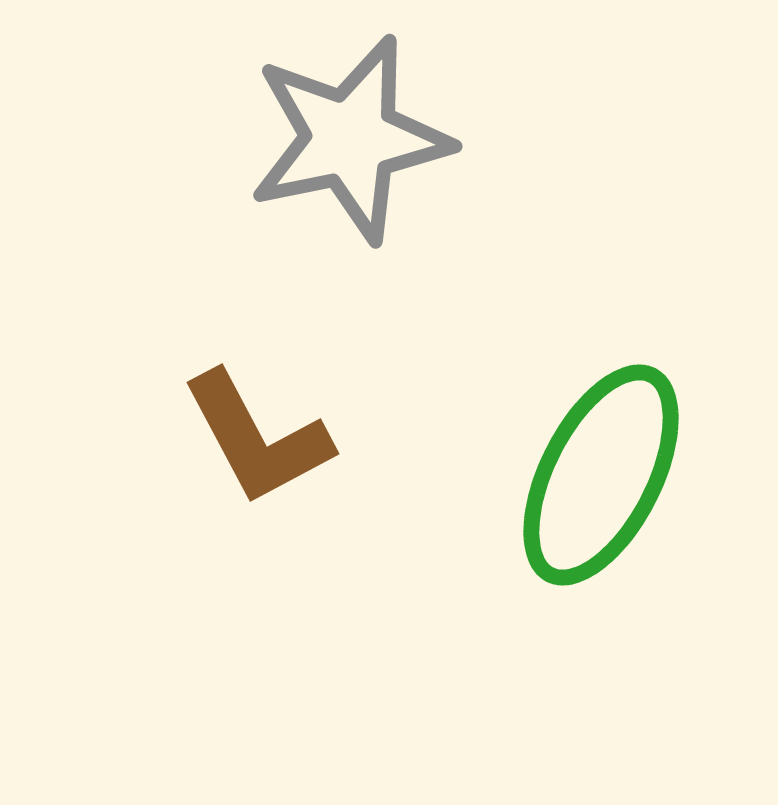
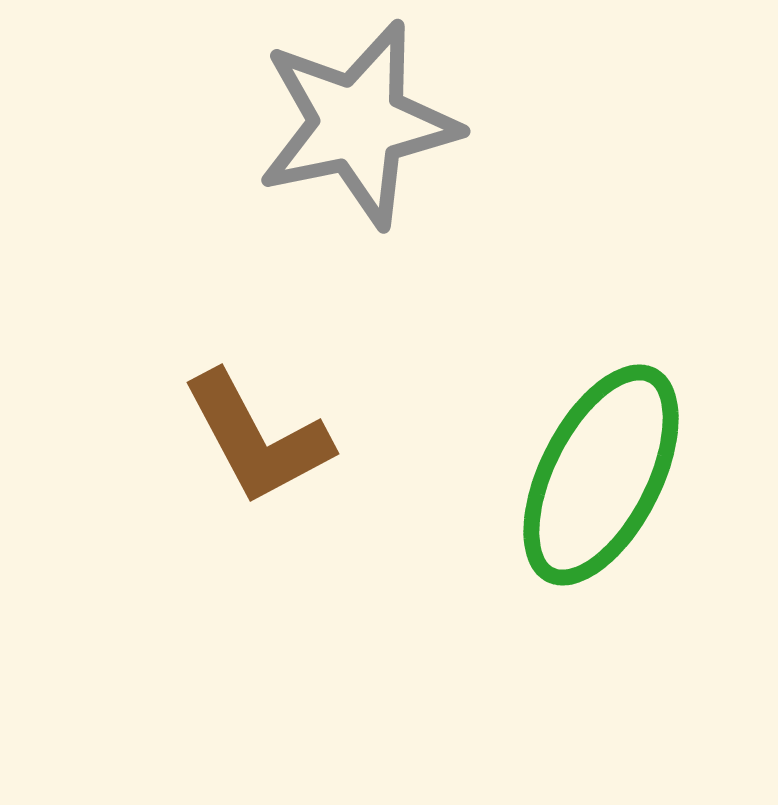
gray star: moved 8 px right, 15 px up
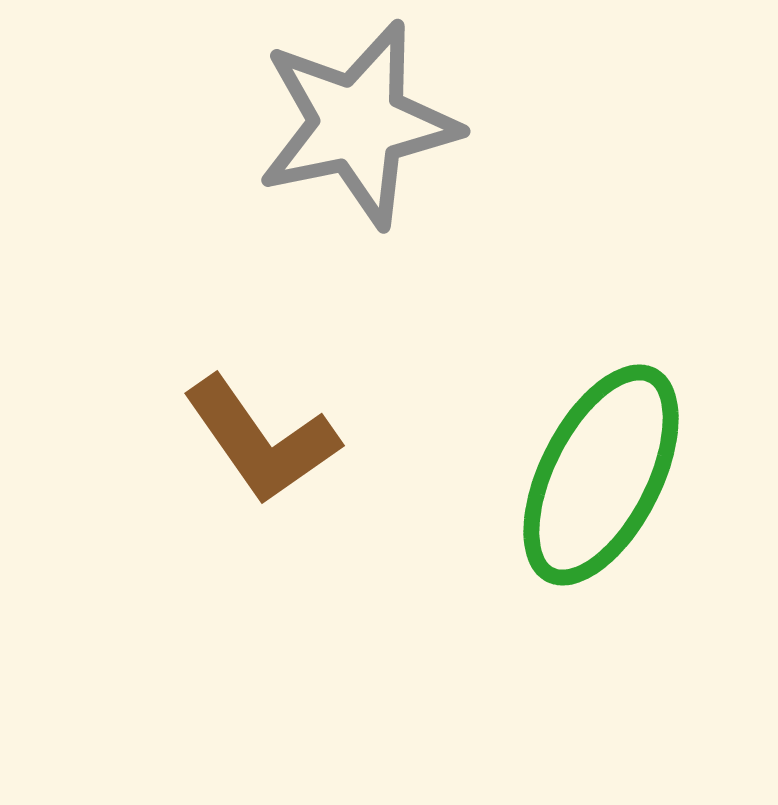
brown L-shape: moved 4 px right, 2 px down; rotated 7 degrees counterclockwise
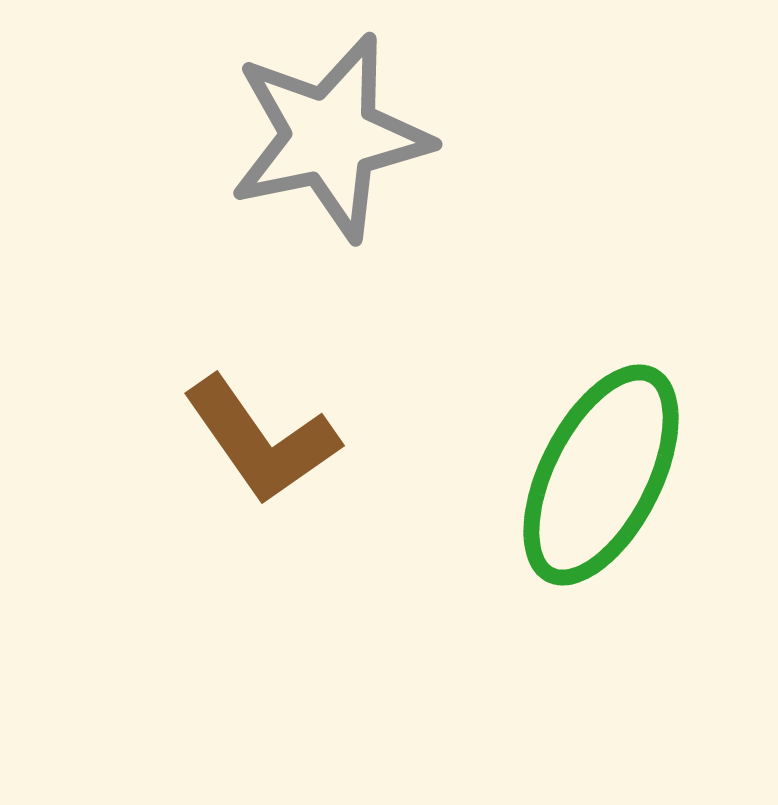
gray star: moved 28 px left, 13 px down
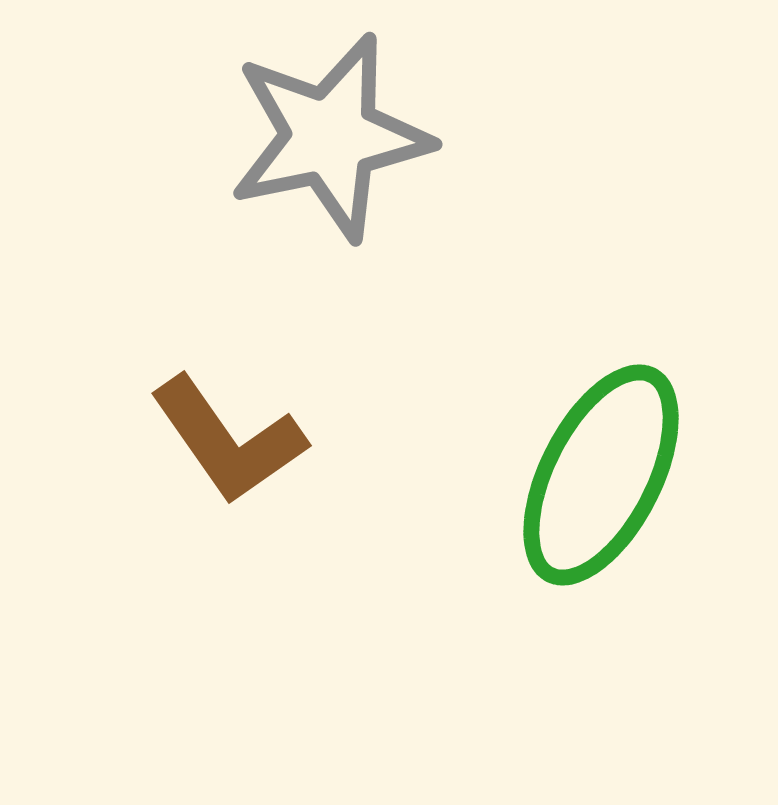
brown L-shape: moved 33 px left
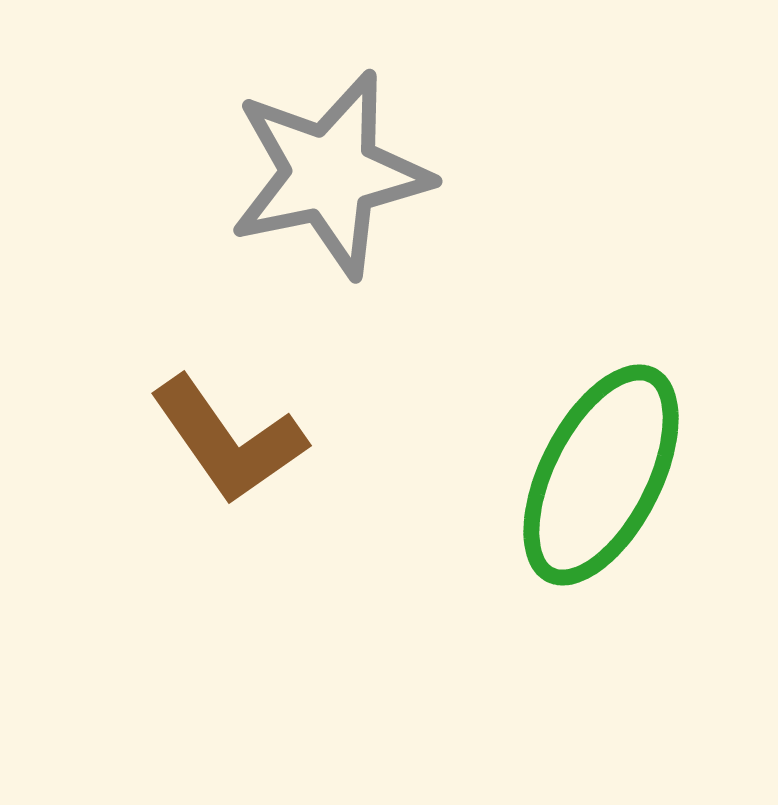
gray star: moved 37 px down
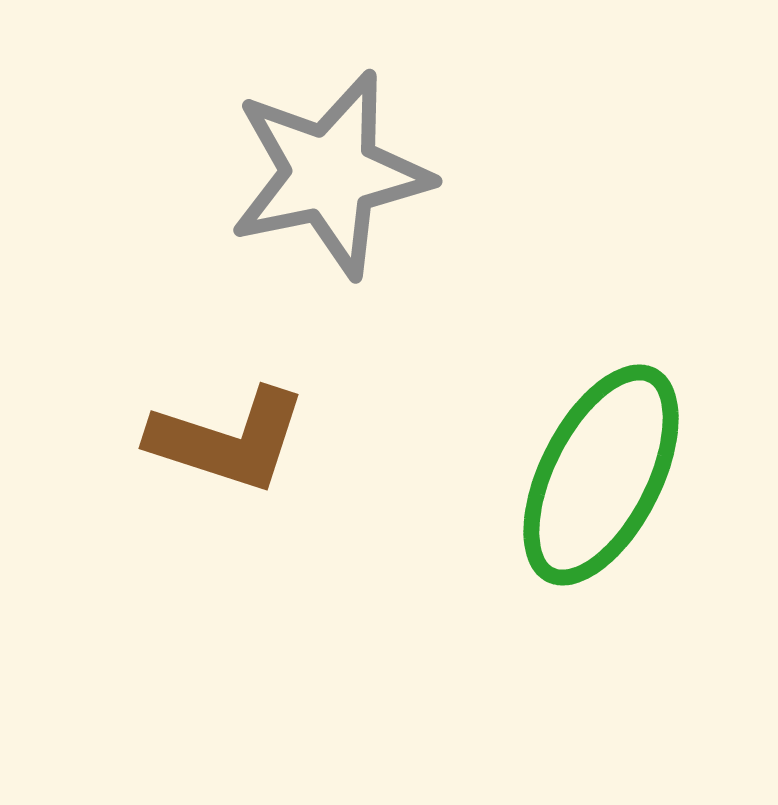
brown L-shape: rotated 37 degrees counterclockwise
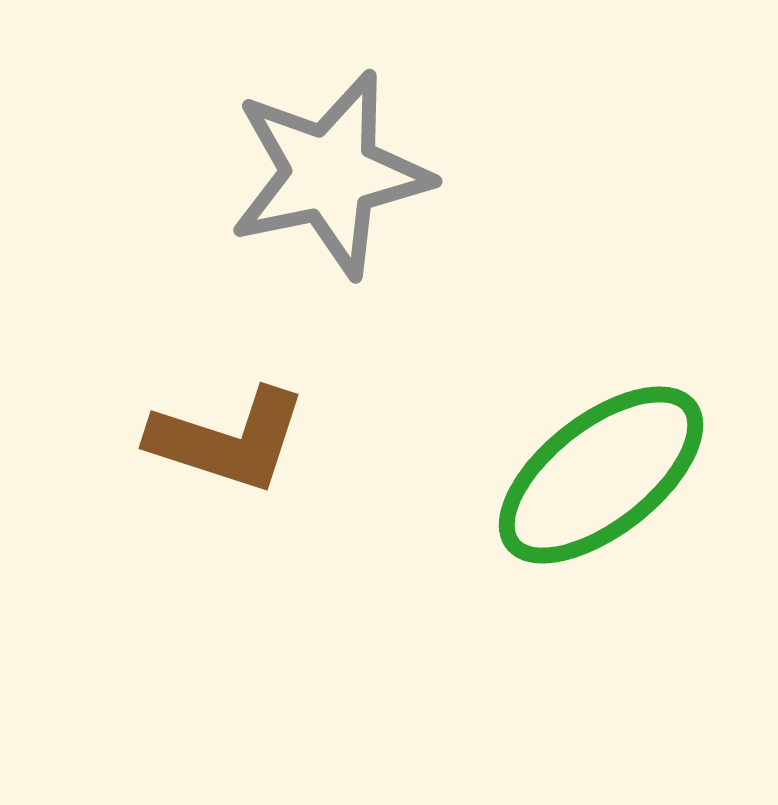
green ellipse: rotated 25 degrees clockwise
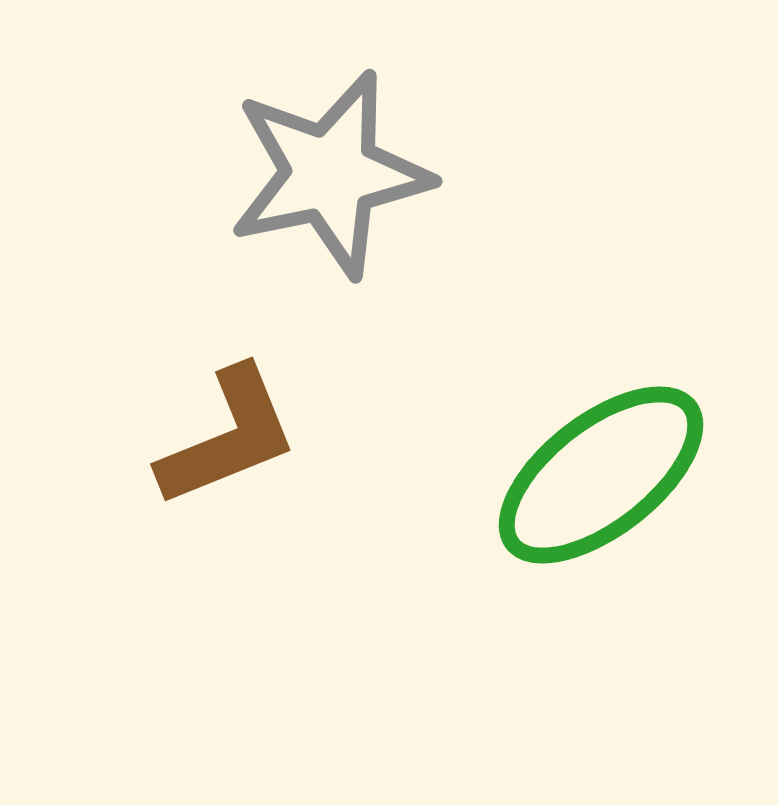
brown L-shape: moved 3 px up; rotated 40 degrees counterclockwise
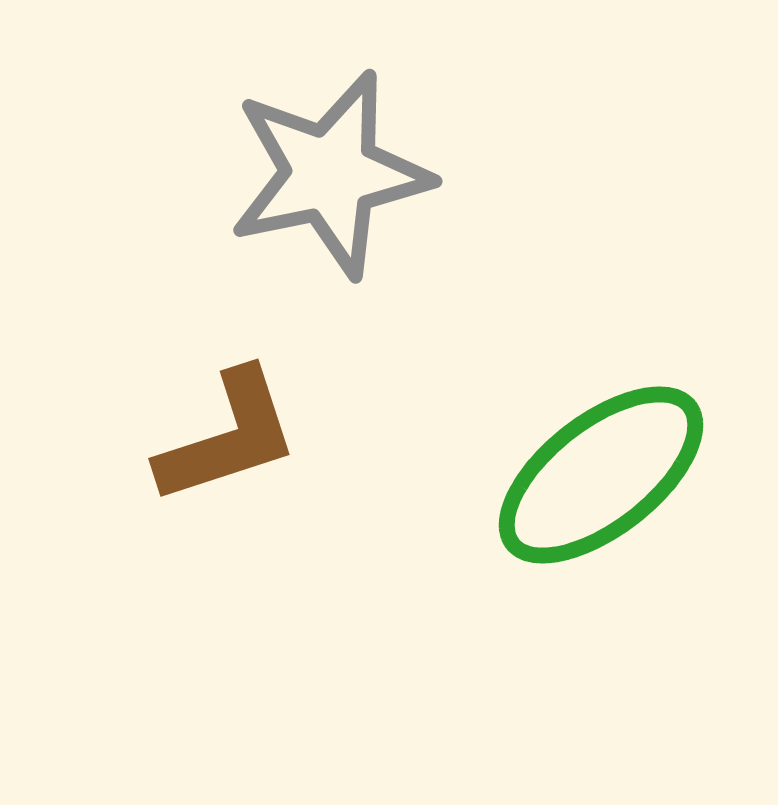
brown L-shape: rotated 4 degrees clockwise
